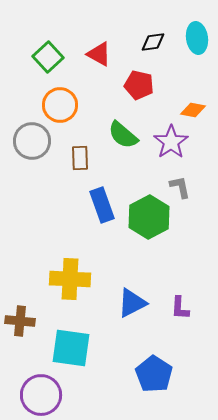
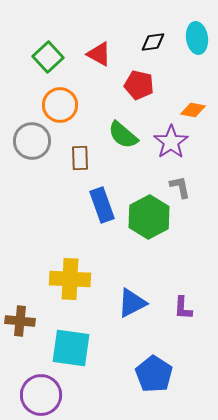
purple L-shape: moved 3 px right
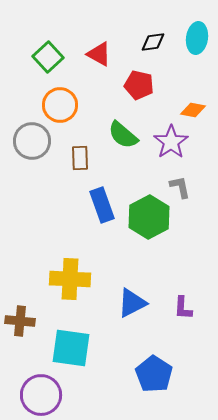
cyan ellipse: rotated 16 degrees clockwise
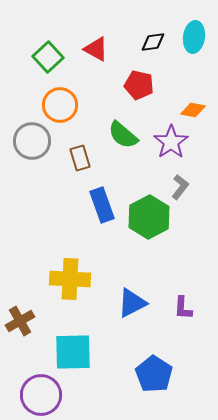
cyan ellipse: moved 3 px left, 1 px up
red triangle: moved 3 px left, 5 px up
brown rectangle: rotated 15 degrees counterclockwise
gray L-shape: rotated 50 degrees clockwise
brown cross: rotated 36 degrees counterclockwise
cyan square: moved 2 px right, 4 px down; rotated 9 degrees counterclockwise
